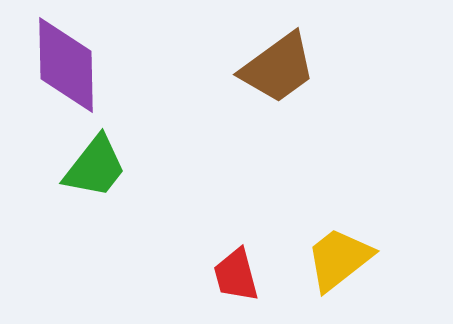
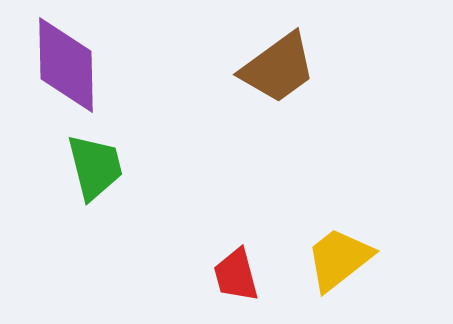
green trapezoid: rotated 52 degrees counterclockwise
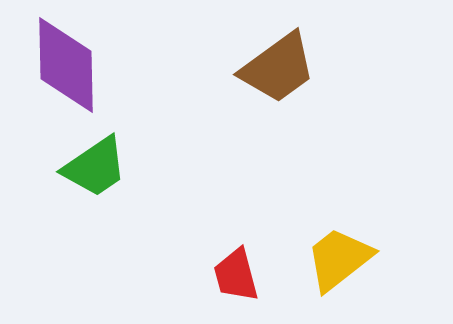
green trapezoid: rotated 70 degrees clockwise
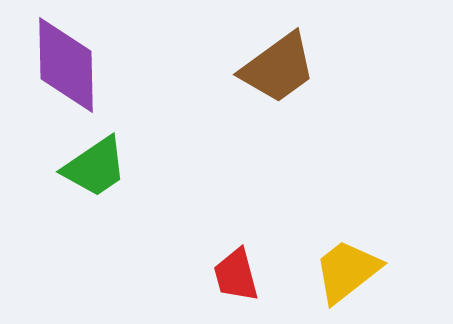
yellow trapezoid: moved 8 px right, 12 px down
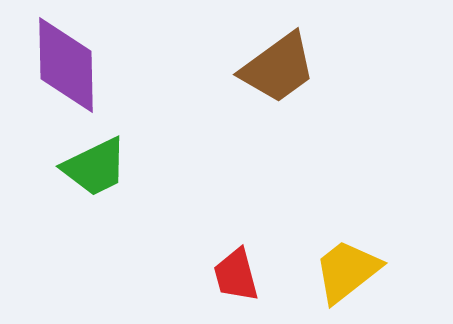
green trapezoid: rotated 8 degrees clockwise
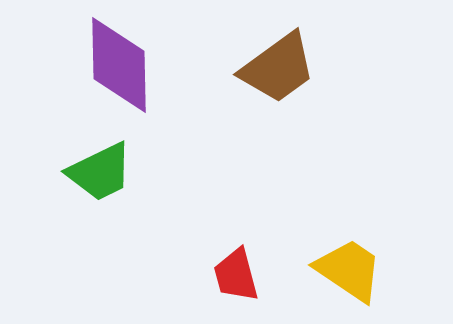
purple diamond: moved 53 px right
green trapezoid: moved 5 px right, 5 px down
yellow trapezoid: moved 2 px right, 1 px up; rotated 72 degrees clockwise
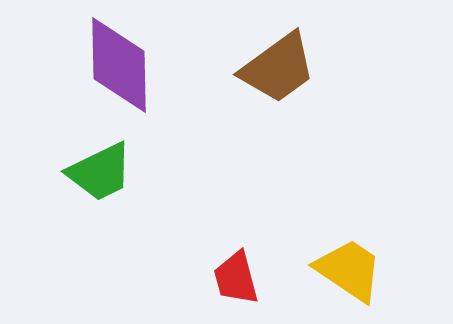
red trapezoid: moved 3 px down
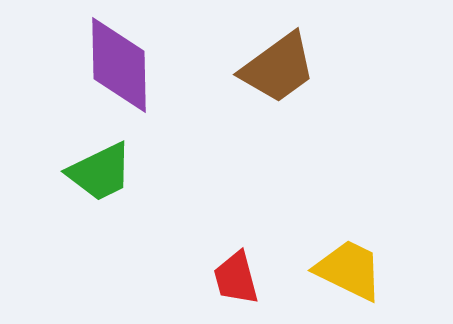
yellow trapezoid: rotated 8 degrees counterclockwise
